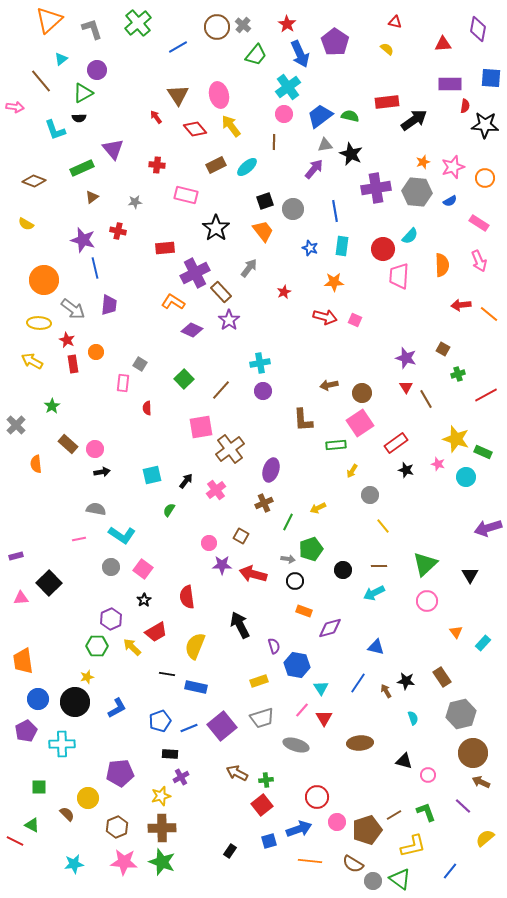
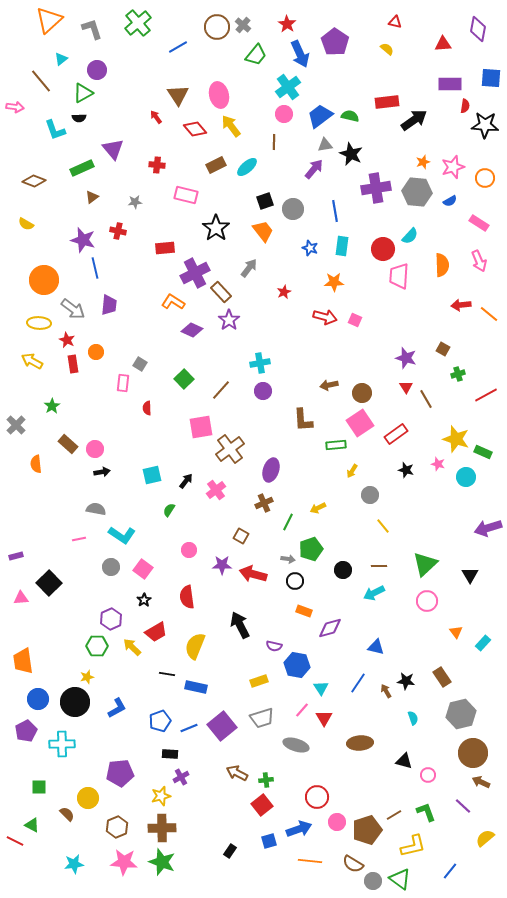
red rectangle at (396, 443): moved 9 px up
pink circle at (209, 543): moved 20 px left, 7 px down
purple semicircle at (274, 646): rotated 119 degrees clockwise
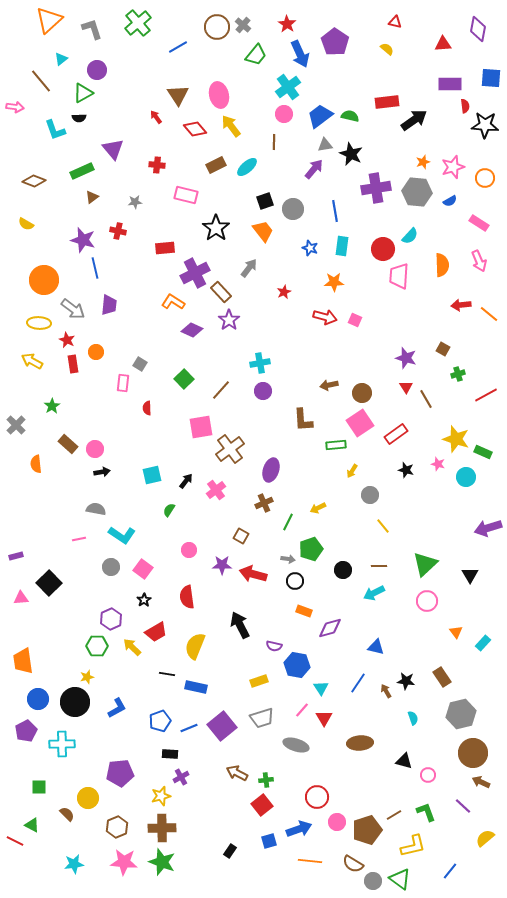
red semicircle at (465, 106): rotated 16 degrees counterclockwise
green rectangle at (82, 168): moved 3 px down
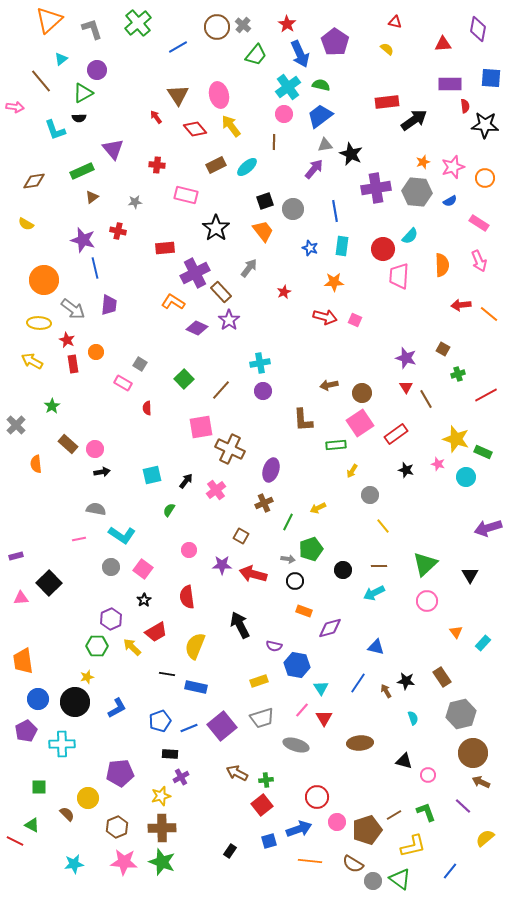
green semicircle at (350, 116): moved 29 px left, 31 px up
brown diamond at (34, 181): rotated 30 degrees counterclockwise
purple diamond at (192, 330): moved 5 px right, 2 px up
pink rectangle at (123, 383): rotated 66 degrees counterclockwise
brown cross at (230, 449): rotated 28 degrees counterclockwise
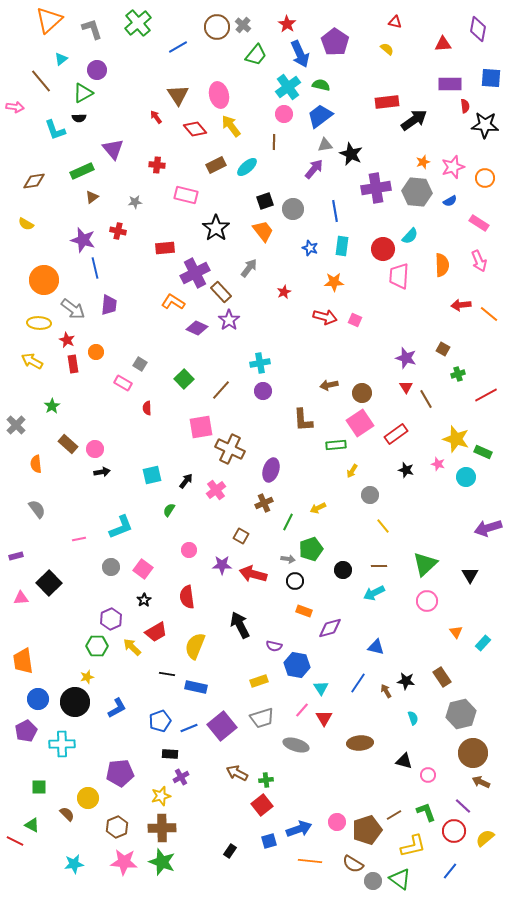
gray semicircle at (96, 509): moved 59 px left; rotated 42 degrees clockwise
cyan L-shape at (122, 535): moved 1 px left, 8 px up; rotated 56 degrees counterclockwise
red circle at (317, 797): moved 137 px right, 34 px down
